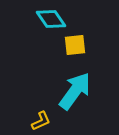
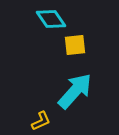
cyan arrow: rotated 6 degrees clockwise
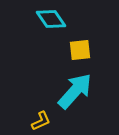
yellow square: moved 5 px right, 5 px down
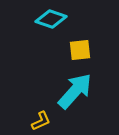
cyan diamond: rotated 36 degrees counterclockwise
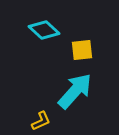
cyan diamond: moved 7 px left, 11 px down; rotated 24 degrees clockwise
yellow square: moved 2 px right
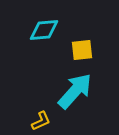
cyan diamond: rotated 48 degrees counterclockwise
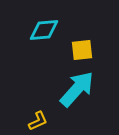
cyan arrow: moved 2 px right, 2 px up
yellow L-shape: moved 3 px left
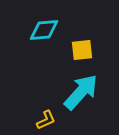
cyan arrow: moved 4 px right, 3 px down
yellow L-shape: moved 8 px right, 1 px up
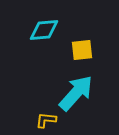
cyan arrow: moved 5 px left, 1 px down
yellow L-shape: rotated 150 degrees counterclockwise
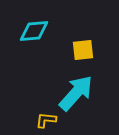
cyan diamond: moved 10 px left, 1 px down
yellow square: moved 1 px right
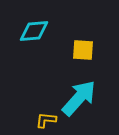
yellow square: rotated 10 degrees clockwise
cyan arrow: moved 3 px right, 5 px down
